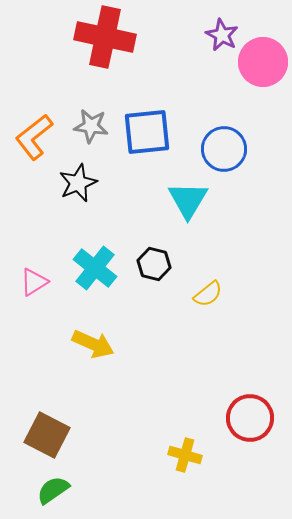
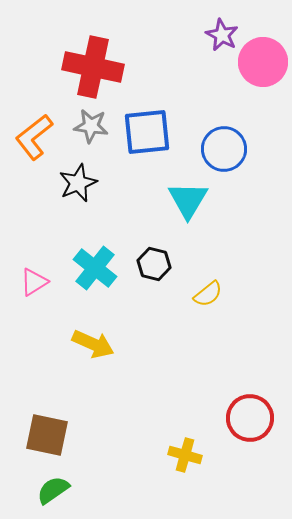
red cross: moved 12 px left, 30 px down
brown square: rotated 15 degrees counterclockwise
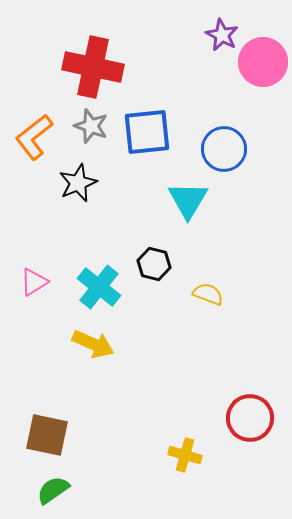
gray star: rotated 12 degrees clockwise
cyan cross: moved 4 px right, 19 px down
yellow semicircle: rotated 120 degrees counterclockwise
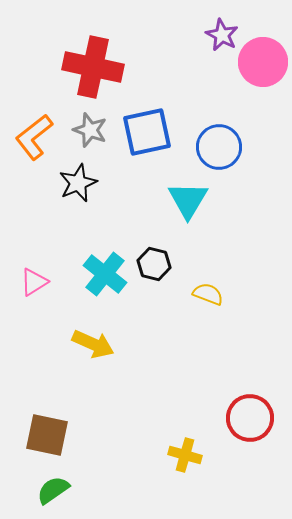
gray star: moved 1 px left, 4 px down
blue square: rotated 6 degrees counterclockwise
blue circle: moved 5 px left, 2 px up
cyan cross: moved 6 px right, 13 px up
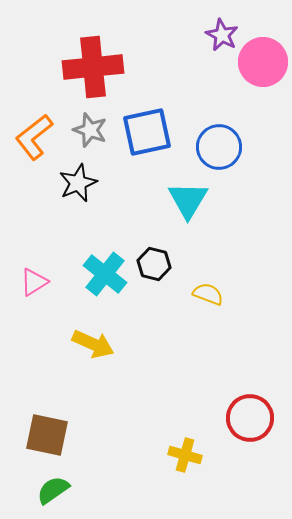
red cross: rotated 18 degrees counterclockwise
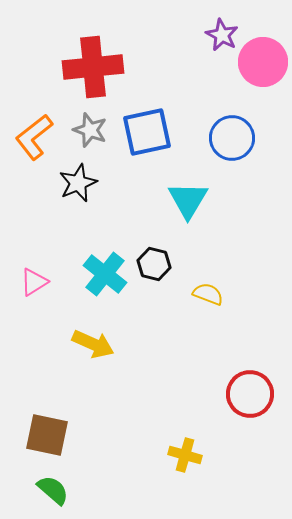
blue circle: moved 13 px right, 9 px up
red circle: moved 24 px up
green semicircle: rotated 76 degrees clockwise
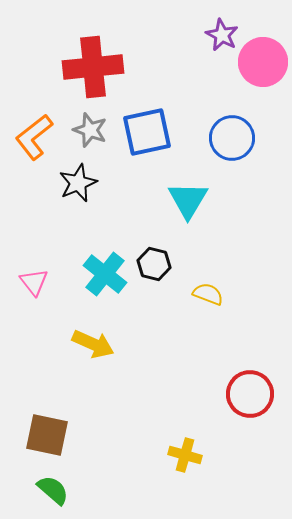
pink triangle: rotated 36 degrees counterclockwise
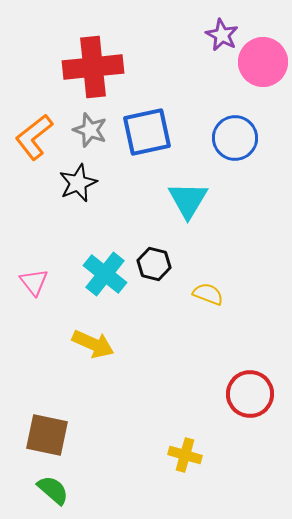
blue circle: moved 3 px right
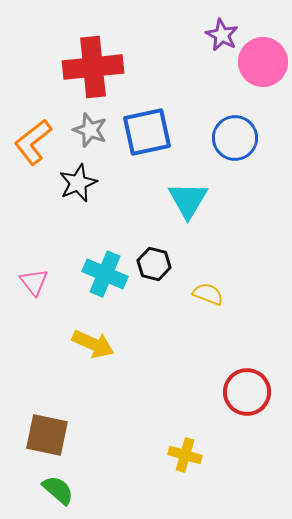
orange L-shape: moved 1 px left, 5 px down
cyan cross: rotated 15 degrees counterclockwise
red circle: moved 3 px left, 2 px up
green semicircle: moved 5 px right
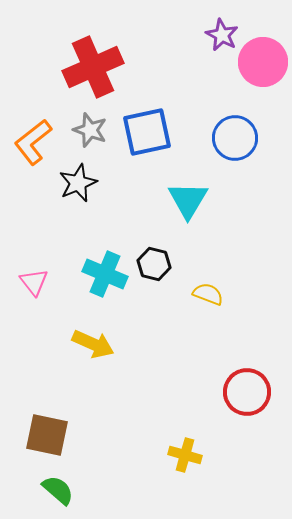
red cross: rotated 18 degrees counterclockwise
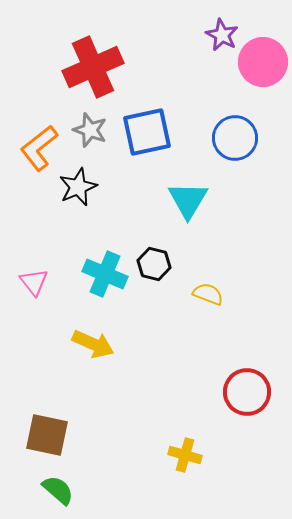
orange L-shape: moved 6 px right, 6 px down
black star: moved 4 px down
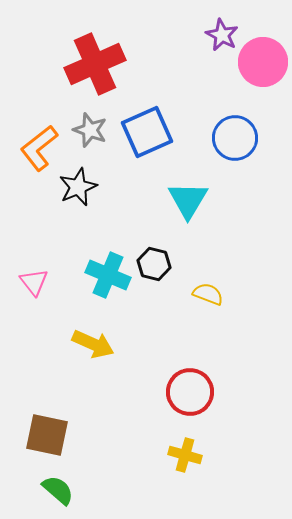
red cross: moved 2 px right, 3 px up
blue square: rotated 12 degrees counterclockwise
cyan cross: moved 3 px right, 1 px down
red circle: moved 57 px left
